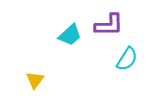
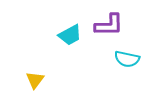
cyan trapezoid: rotated 15 degrees clockwise
cyan semicircle: rotated 70 degrees clockwise
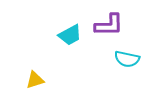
yellow triangle: rotated 36 degrees clockwise
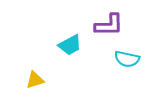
cyan trapezoid: moved 10 px down
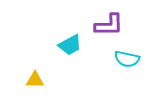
yellow triangle: rotated 18 degrees clockwise
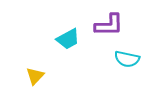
cyan trapezoid: moved 2 px left, 6 px up
yellow triangle: moved 4 px up; rotated 48 degrees counterclockwise
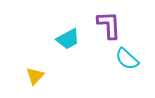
purple L-shape: rotated 92 degrees counterclockwise
cyan semicircle: rotated 30 degrees clockwise
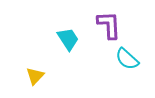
cyan trapezoid: rotated 95 degrees counterclockwise
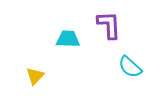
cyan trapezoid: rotated 55 degrees counterclockwise
cyan semicircle: moved 3 px right, 8 px down
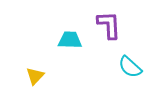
cyan trapezoid: moved 2 px right, 1 px down
